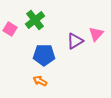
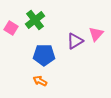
pink square: moved 1 px right, 1 px up
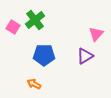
pink square: moved 2 px right, 1 px up
purple triangle: moved 10 px right, 15 px down
orange arrow: moved 6 px left, 3 px down
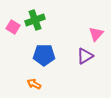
green cross: rotated 18 degrees clockwise
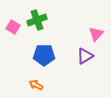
green cross: moved 2 px right
orange arrow: moved 2 px right, 1 px down
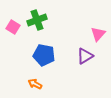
pink triangle: moved 2 px right
blue pentagon: rotated 10 degrees clockwise
orange arrow: moved 1 px left, 1 px up
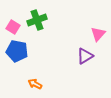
blue pentagon: moved 27 px left, 4 px up
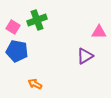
pink triangle: moved 1 px right, 2 px up; rotated 49 degrees clockwise
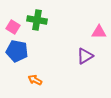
green cross: rotated 30 degrees clockwise
orange arrow: moved 4 px up
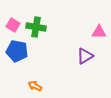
green cross: moved 1 px left, 7 px down
pink square: moved 2 px up
orange arrow: moved 6 px down
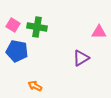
green cross: moved 1 px right
purple triangle: moved 4 px left, 2 px down
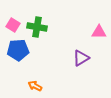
blue pentagon: moved 1 px right, 1 px up; rotated 15 degrees counterclockwise
